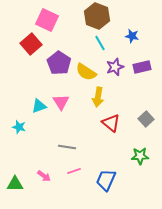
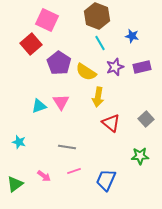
cyan star: moved 15 px down
green triangle: rotated 36 degrees counterclockwise
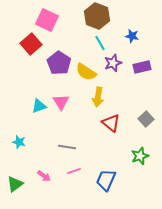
purple star: moved 2 px left, 4 px up
green star: rotated 18 degrees counterclockwise
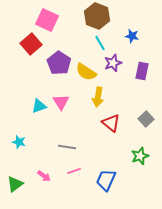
purple rectangle: moved 4 px down; rotated 66 degrees counterclockwise
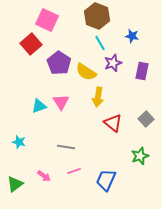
red triangle: moved 2 px right
gray line: moved 1 px left
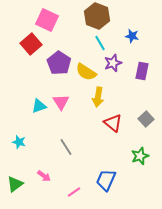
gray line: rotated 48 degrees clockwise
pink line: moved 21 px down; rotated 16 degrees counterclockwise
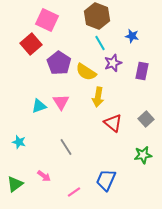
green star: moved 3 px right, 1 px up; rotated 12 degrees clockwise
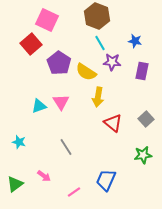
blue star: moved 3 px right, 5 px down
purple star: moved 1 px left, 1 px up; rotated 24 degrees clockwise
